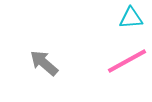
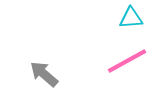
gray arrow: moved 11 px down
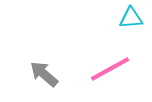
pink line: moved 17 px left, 8 px down
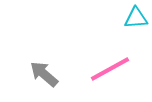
cyan triangle: moved 5 px right
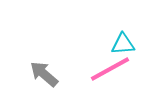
cyan triangle: moved 13 px left, 26 px down
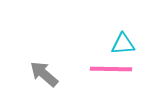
pink line: moved 1 px right; rotated 30 degrees clockwise
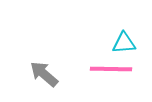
cyan triangle: moved 1 px right, 1 px up
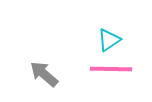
cyan triangle: moved 15 px left, 3 px up; rotated 30 degrees counterclockwise
